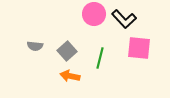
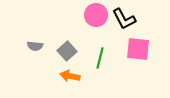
pink circle: moved 2 px right, 1 px down
black L-shape: rotated 15 degrees clockwise
pink square: moved 1 px left, 1 px down
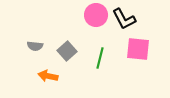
orange arrow: moved 22 px left
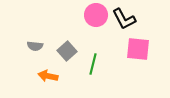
green line: moved 7 px left, 6 px down
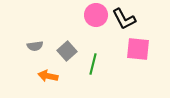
gray semicircle: rotated 14 degrees counterclockwise
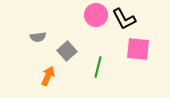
gray semicircle: moved 3 px right, 9 px up
green line: moved 5 px right, 3 px down
orange arrow: rotated 102 degrees clockwise
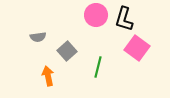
black L-shape: rotated 45 degrees clockwise
pink square: moved 1 px left, 1 px up; rotated 30 degrees clockwise
orange arrow: rotated 36 degrees counterclockwise
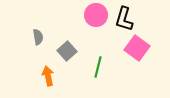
gray semicircle: rotated 91 degrees counterclockwise
